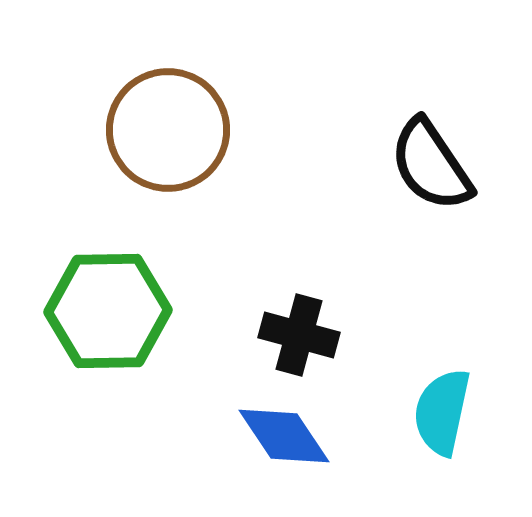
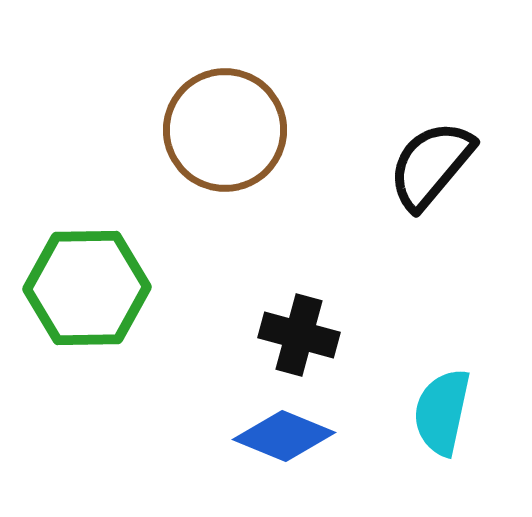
brown circle: moved 57 px right
black semicircle: rotated 74 degrees clockwise
green hexagon: moved 21 px left, 23 px up
blue diamond: rotated 34 degrees counterclockwise
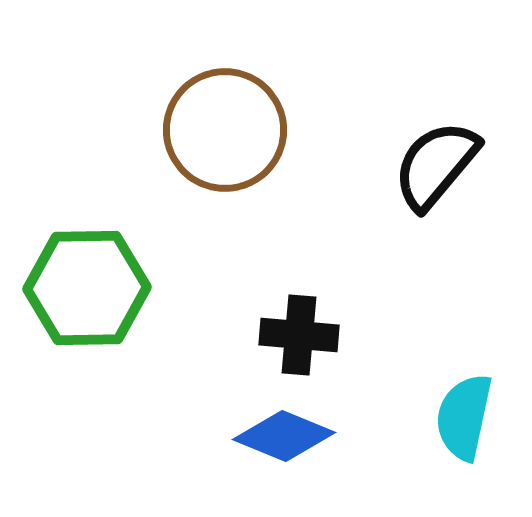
black semicircle: moved 5 px right
black cross: rotated 10 degrees counterclockwise
cyan semicircle: moved 22 px right, 5 px down
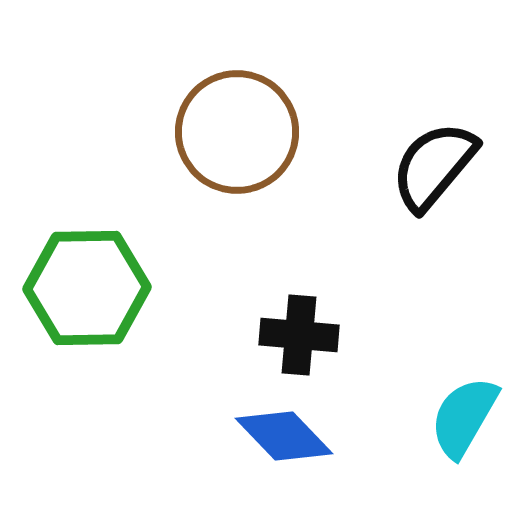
brown circle: moved 12 px right, 2 px down
black semicircle: moved 2 px left, 1 px down
cyan semicircle: rotated 18 degrees clockwise
blue diamond: rotated 24 degrees clockwise
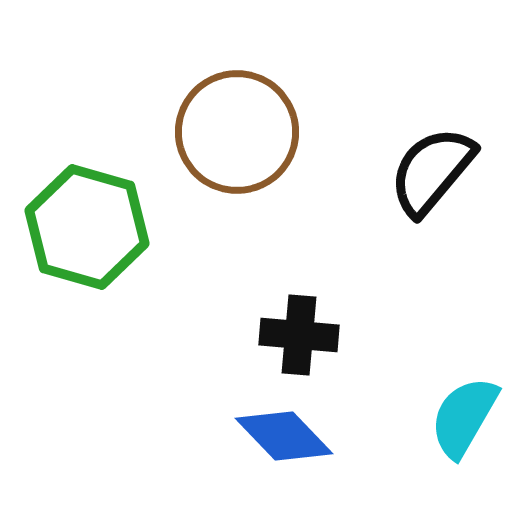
black semicircle: moved 2 px left, 5 px down
green hexagon: moved 61 px up; rotated 17 degrees clockwise
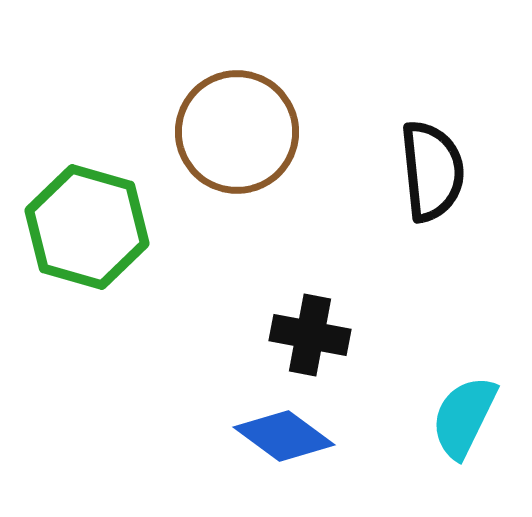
black semicircle: rotated 134 degrees clockwise
black cross: moved 11 px right; rotated 6 degrees clockwise
cyan semicircle: rotated 4 degrees counterclockwise
blue diamond: rotated 10 degrees counterclockwise
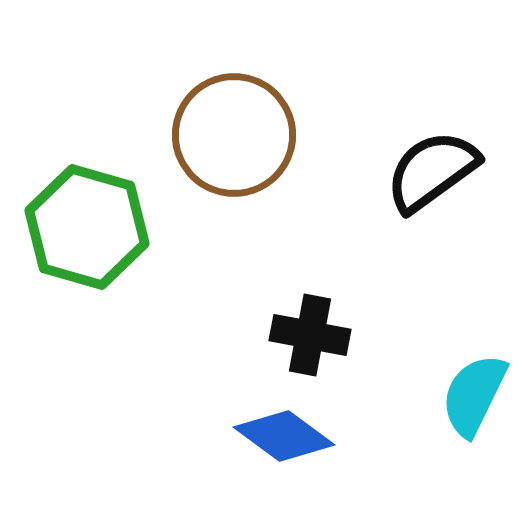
brown circle: moved 3 px left, 3 px down
black semicircle: rotated 120 degrees counterclockwise
cyan semicircle: moved 10 px right, 22 px up
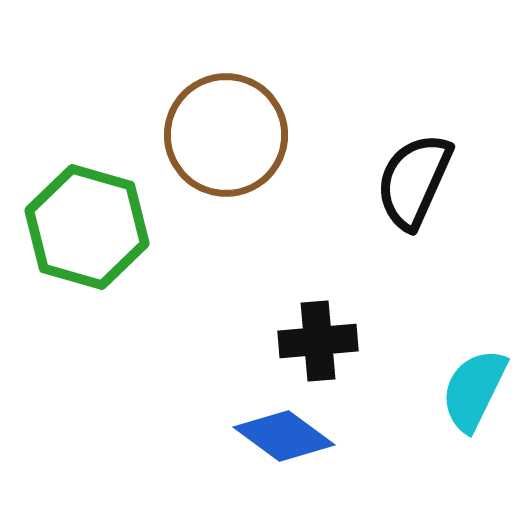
brown circle: moved 8 px left
black semicircle: moved 18 px left, 10 px down; rotated 30 degrees counterclockwise
black cross: moved 8 px right, 6 px down; rotated 16 degrees counterclockwise
cyan semicircle: moved 5 px up
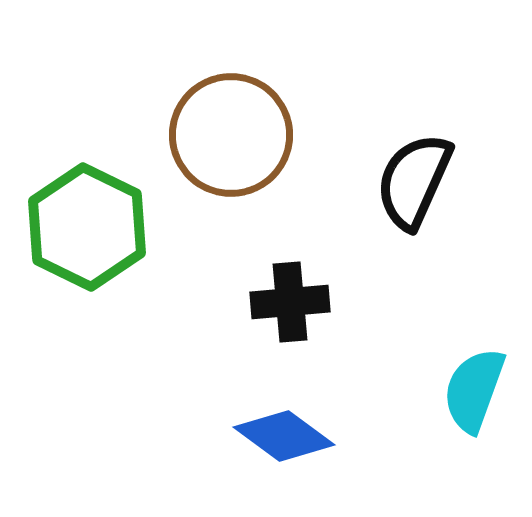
brown circle: moved 5 px right
green hexagon: rotated 10 degrees clockwise
black cross: moved 28 px left, 39 px up
cyan semicircle: rotated 6 degrees counterclockwise
